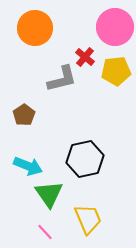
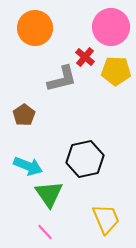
pink circle: moved 4 px left
yellow pentagon: rotated 8 degrees clockwise
yellow trapezoid: moved 18 px right
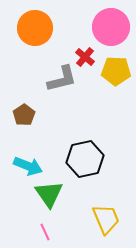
pink line: rotated 18 degrees clockwise
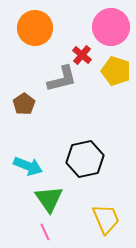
red cross: moved 3 px left, 2 px up
yellow pentagon: rotated 16 degrees clockwise
brown pentagon: moved 11 px up
green triangle: moved 5 px down
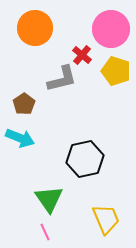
pink circle: moved 2 px down
cyan arrow: moved 8 px left, 28 px up
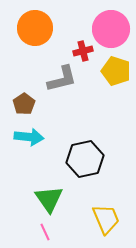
red cross: moved 1 px right, 4 px up; rotated 36 degrees clockwise
cyan arrow: moved 9 px right, 1 px up; rotated 16 degrees counterclockwise
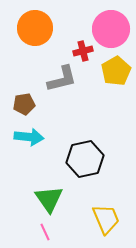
yellow pentagon: rotated 24 degrees clockwise
brown pentagon: rotated 25 degrees clockwise
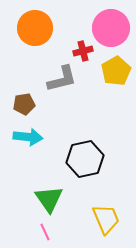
pink circle: moved 1 px up
cyan arrow: moved 1 px left
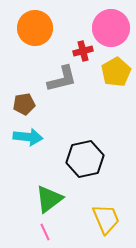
yellow pentagon: moved 1 px down
green triangle: rotated 28 degrees clockwise
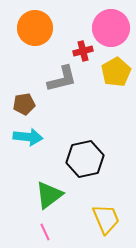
green triangle: moved 4 px up
